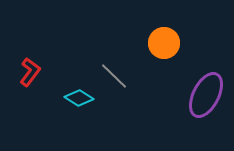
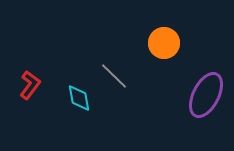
red L-shape: moved 13 px down
cyan diamond: rotated 48 degrees clockwise
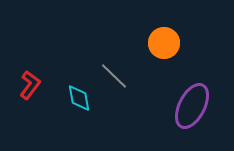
purple ellipse: moved 14 px left, 11 px down
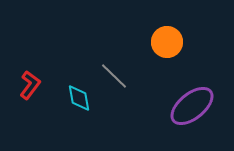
orange circle: moved 3 px right, 1 px up
purple ellipse: rotated 24 degrees clockwise
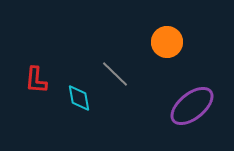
gray line: moved 1 px right, 2 px up
red L-shape: moved 6 px right, 5 px up; rotated 148 degrees clockwise
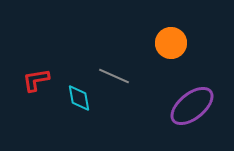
orange circle: moved 4 px right, 1 px down
gray line: moved 1 px left, 2 px down; rotated 20 degrees counterclockwise
red L-shape: rotated 76 degrees clockwise
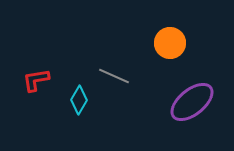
orange circle: moved 1 px left
cyan diamond: moved 2 px down; rotated 40 degrees clockwise
purple ellipse: moved 4 px up
